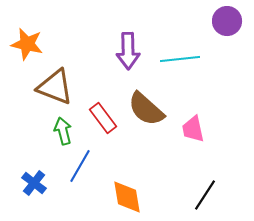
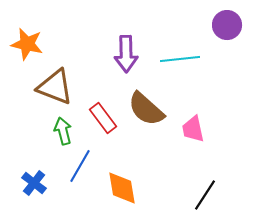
purple circle: moved 4 px down
purple arrow: moved 2 px left, 3 px down
orange diamond: moved 5 px left, 9 px up
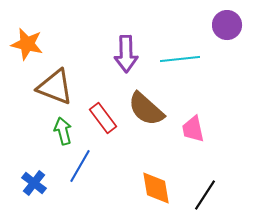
orange diamond: moved 34 px right
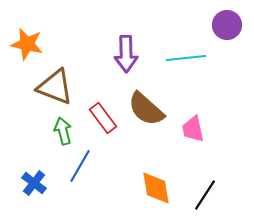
cyan line: moved 6 px right, 1 px up
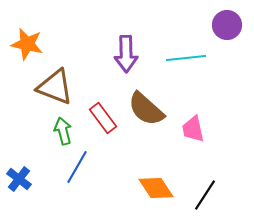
blue line: moved 3 px left, 1 px down
blue cross: moved 15 px left, 4 px up
orange diamond: rotated 24 degrees counterclockwise
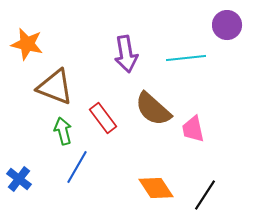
purple arrow: rotated 9 degrees counterclockwise
brown semicircle: moved 7 px right
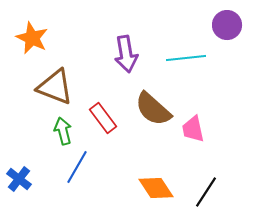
orange star: moved 5 px right, 6 px up; rotated 12 degrees clockwise
black line: moved 1 px right, 3 px up
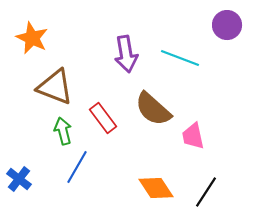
cyan line: moved 6 px left; rotated 27 degrees clockwise
pink trapezoid: moved 7 px down
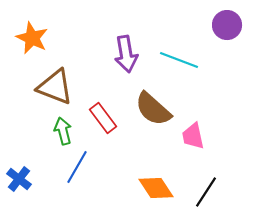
cyan line: moved 1 px left, 2 px down
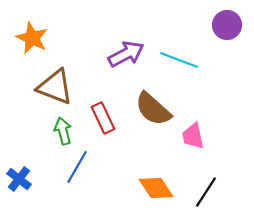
purple arrow: rotated 108 degrees counterclockwise
red rectangle: rotated 12 degrees clockwise
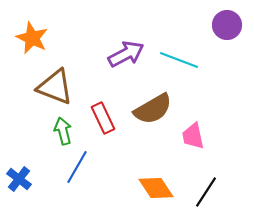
brown semicircle: rotated 72 degrees counterclockwise
